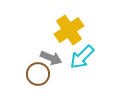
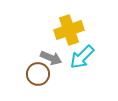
yellow cross: rotated 16 degrees clockwise
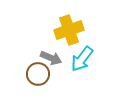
cyan arrow: moved 2 px down; rotated 8 degrees counterclockwise
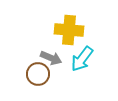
yellow cross: rotated 24 degrees clockwise
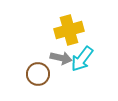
yellow cross: rotated 20 degrees counterclockwise
gray arrow: moved 10 px right; rotated 10 degrees counterclockwise
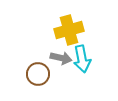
cyan arrow: rotated 48 degrees counterclockwise
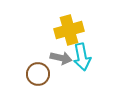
cyan arrow: moved 2 px up
